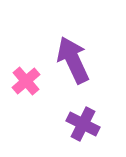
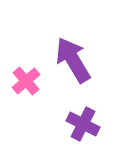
purple arrow: rotated 6 degrees counterclockwise
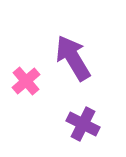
purple arrow: moved 2 px up
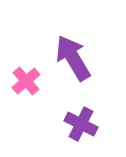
purple cross: moved 2 px left
